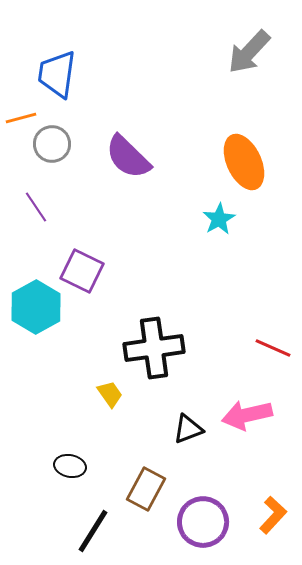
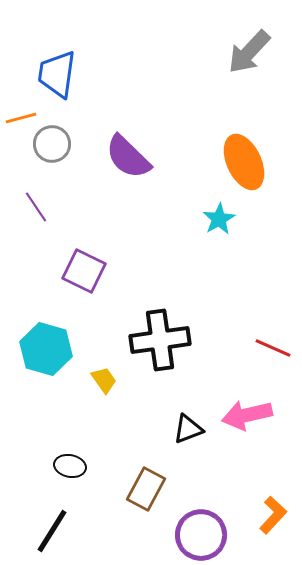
purple square: moved 2 px right
cyan hexagon: moved 10 px right, 42 px down; rotated 15 degrees counterclockwise
black cross: moved 6 px right, 8 px up
yellow trapezoid: moved 6 px left, 14 px up
purple circle: moved 2 px left, 13 px down
black line: moved 41 px left
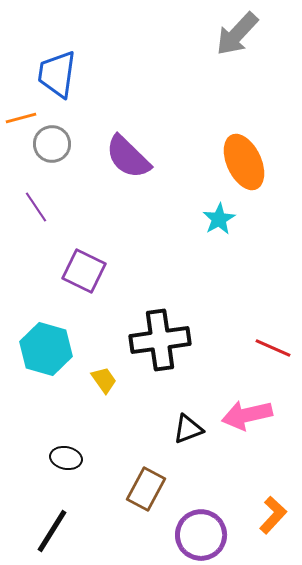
gray arrow: moved 12 px left, 18 px up
black ellipse: moved 4 px left, 8 px up
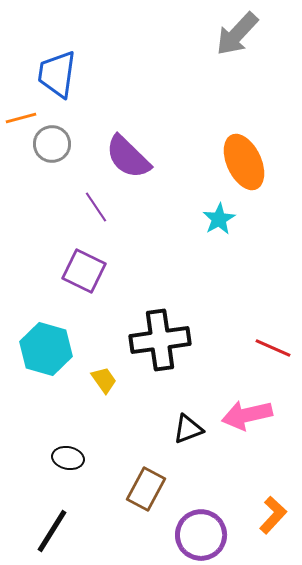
purple line: moved 60 px right
black ellipse: moved 2 px right
